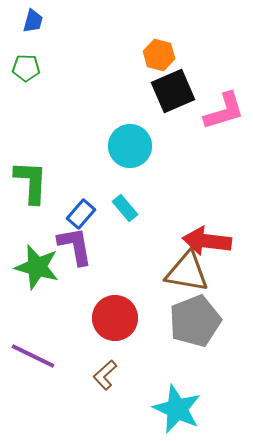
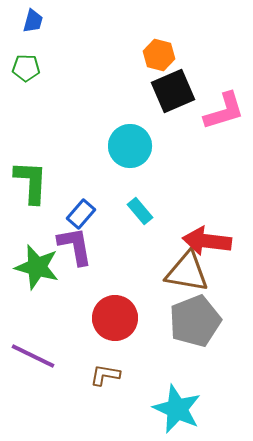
cyan rectangle: moved 15 px right, 3 px down
brown L-shape: rotated 52 degrees clockwise
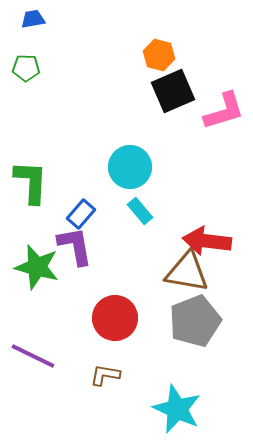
blue trapezoid: moved 2 px up; rotated 115 degrees counterclockwise
cyan circle: moved 21 px down
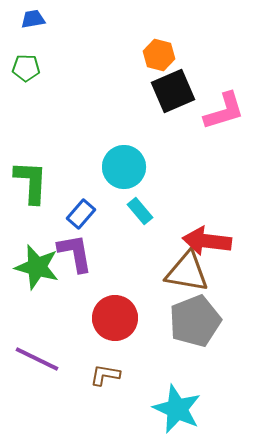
cyan circle: moved 6 px left
purple L-shape: moved 7 px down
purple line: moved 4 px right, 3 px down
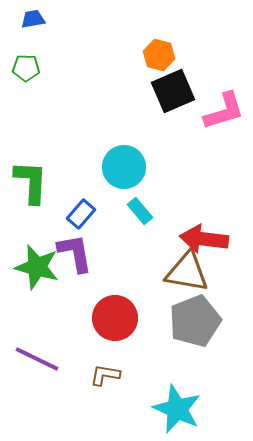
red arrow: moved 3 px left, 2 px up
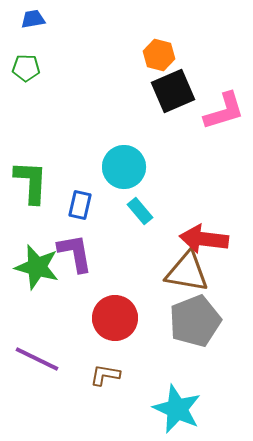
blue rectangle: moved 1 px left, 9 px up; rotated 28 degrees counterclockwise
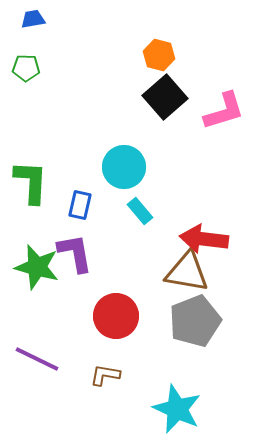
black square: moved 8 px left, 6 px down; rotated 18 degrees counterclockwise
red circle: moved 1 px right, 2 px up
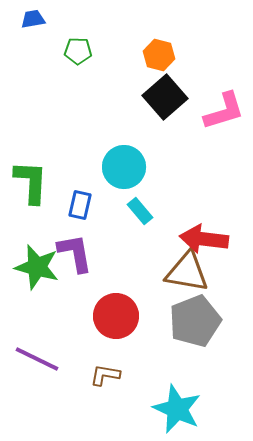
green pentagon: moved 52 px right, 17 px up
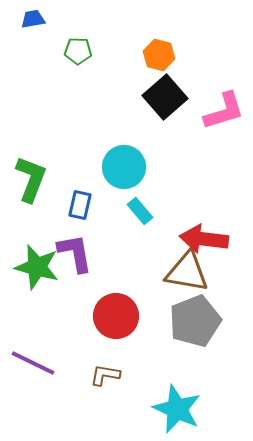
green L-shape: moved 3 px up; rotated 18 degrees clockwise
purple line: moved 4 px left, 4 px down
